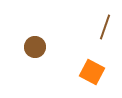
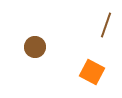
brown line: moved 1 px right, 2 px up
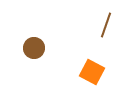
brown circle: moved 1 px left, 1 px down
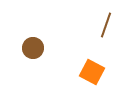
brown circle: moved 1 px left
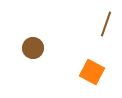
brown line: moved 1 px up
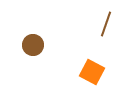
brown circle: moved 3 px up
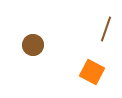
brown line: moved 5 px down
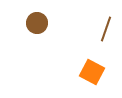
brown circle: moved 4 px right, 22 px up
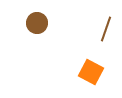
orange square: moved 1 px left
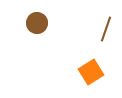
orange square: rotated 30 degrees clockwise
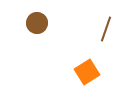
orange square: moved 4 px left
